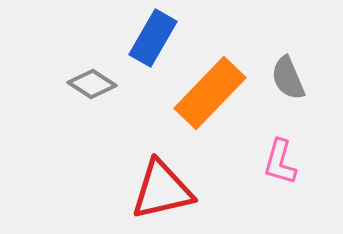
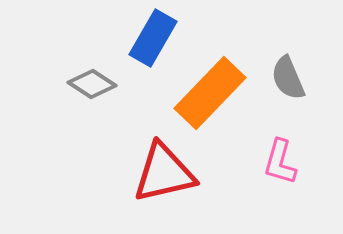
red triangle: moved 2 px right, 17 px up
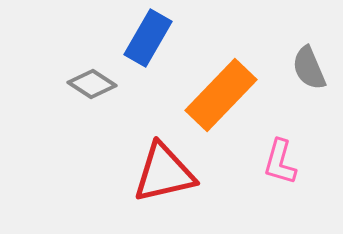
blue rectangle: moved 5 px left
gray semicircle: moved 21 px right, 10 px up
orange rectangle: moved 11 px right, 2 px down
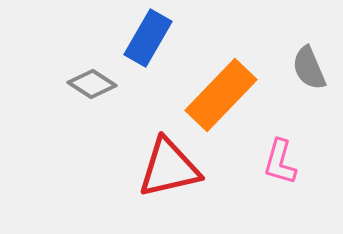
red triangle: moved 5 px right, 5 px up
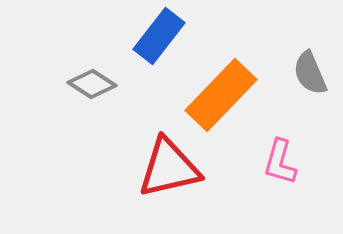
blue rectangle: moved 11 px right, 2 px up; rotated 8 degrees clockwise
gray semicircle: moved 1 px right, 5 px down
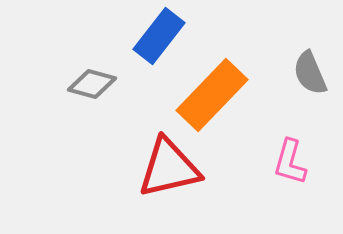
gray diamond: rotated 18 degrees counterclockwise
orange rectangle: moved 9 px left
pink L-shape: moved 10 px right
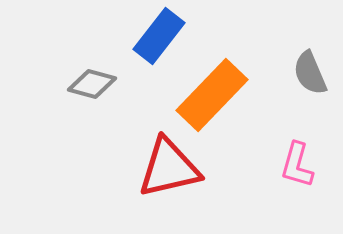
pink L-shape: moved 7 px right, 3 px down
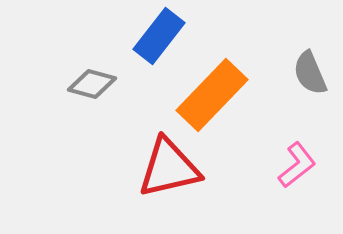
pink L-shape: rotated 144 degrees counterclockwise
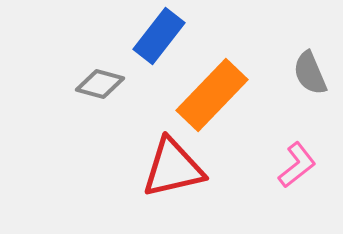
gray diamond: moved 8 px right
red triangle: moved 4 px right
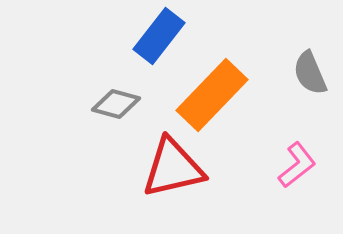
gray diamond: moved 16 px right, 20 px down
